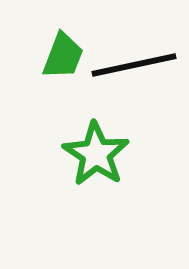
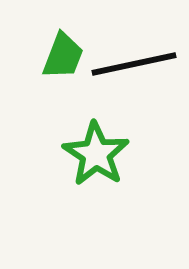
black line: moved 1 px up
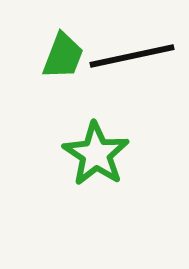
black line: moved 2 px left, 8 px up
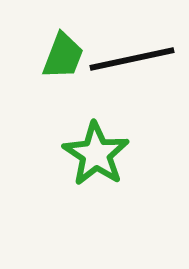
black line: moved 3 px down
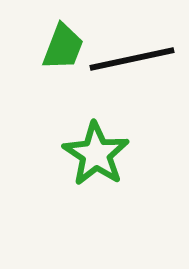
green trapezoid: moved 9 px up
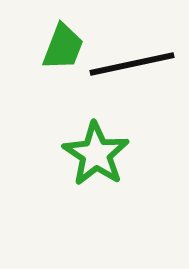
black line: moved 5 px down
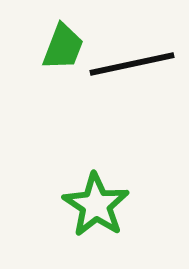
green star: moved 51 px down
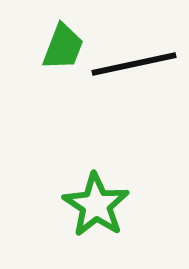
black line: moved 2 px right
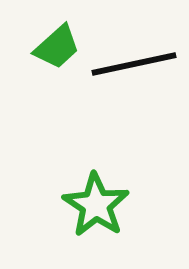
green trapezoid: moved 6 px left; rotated 27 degrees clockwise
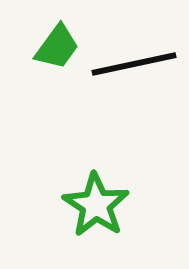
green trapezoid: rotated 12 degrees counterclockwise
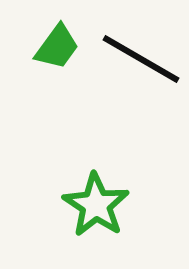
black line: moved 7 px right, 5 px up; rotated 42 degrees clockwise
